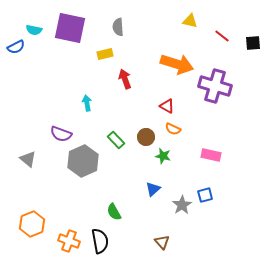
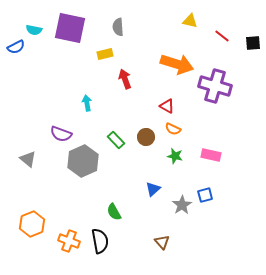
green star: moved 12 px right
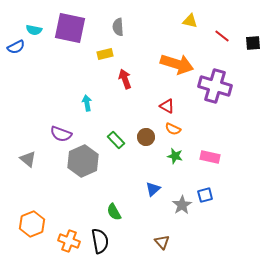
pink rectangle: moved 1 px left, 2 px down
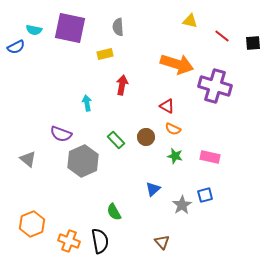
red arrow: moved 3 px left, 6 px down; rotated 30 degrees clockwise
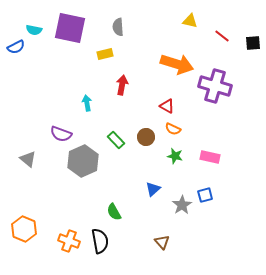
orange hexagon: moved 8 px left, 5 px down; rotated 15 degrees counterclockwise
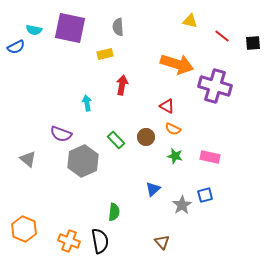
green semicircle: rotated 144 degrees counterclockwise
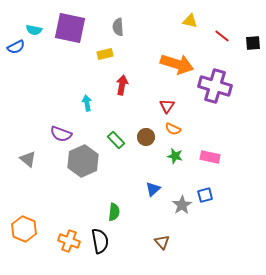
red triangle: rotated 35 degrees clockwise
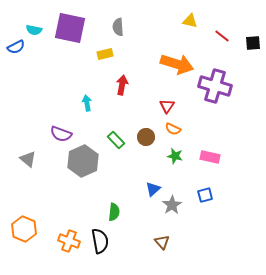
gray star: moved 10 px left
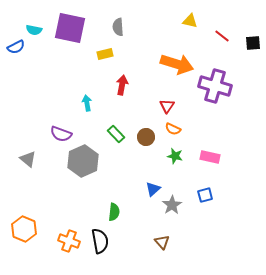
green rectangle: moved 6 px up
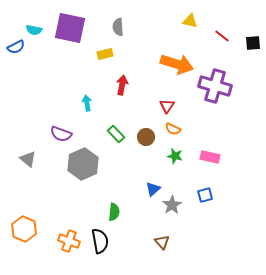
gray hexagon: moved 3 px down
